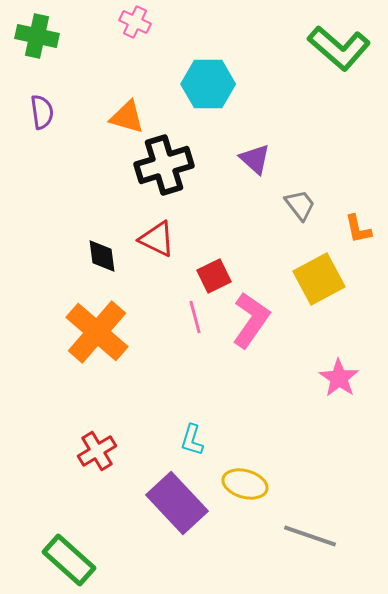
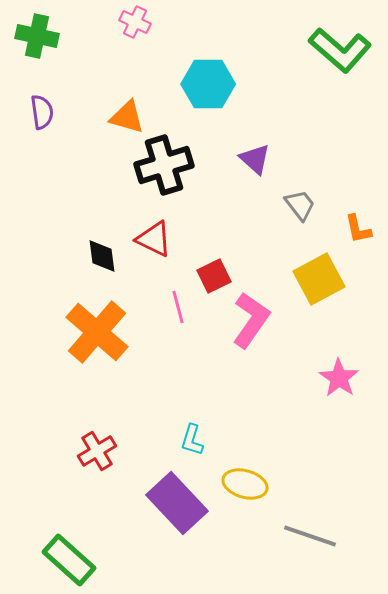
green L-shape: moved 1 px right, 2 px down
red triangle: moved 3 px left
pink line: moved 17 px left, 10 px up
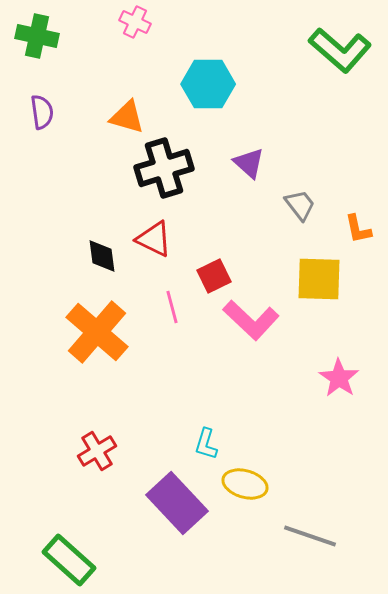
purple triangle: moved 6 px left, 4 px down
black cross: moved 3 px down
yellow square: rotated 30 degrees clockwise
pink line: moved 6 px left
pink L-shape: rotated 98 degrees clockwise
cyan L-shape: moved 14 px right, 4 px down
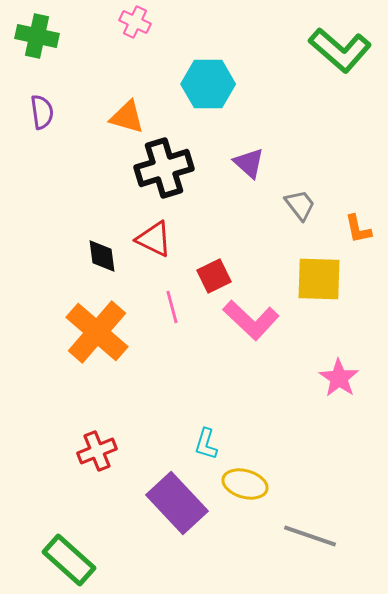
red cross: rotated 9 degrees clockwise
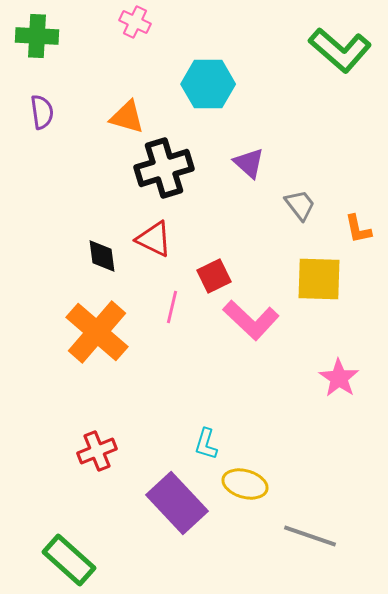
green cross: rotated 9 degrees counterclockwise
pink line: rotated 28 degrees clockwise
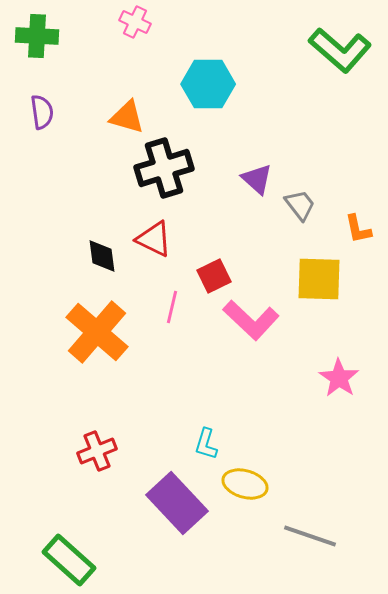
purple triangle: moved 8 px right, 16 px down
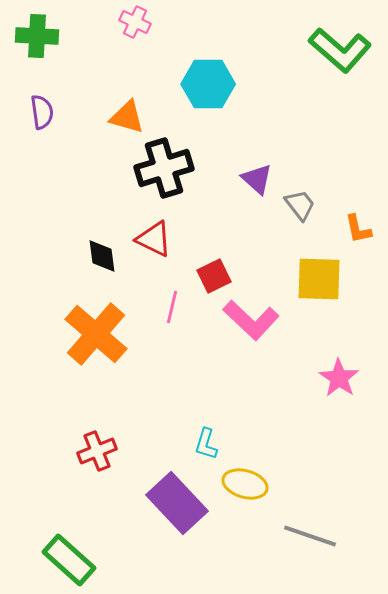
orange cross: moved 1 px left, 2 px down
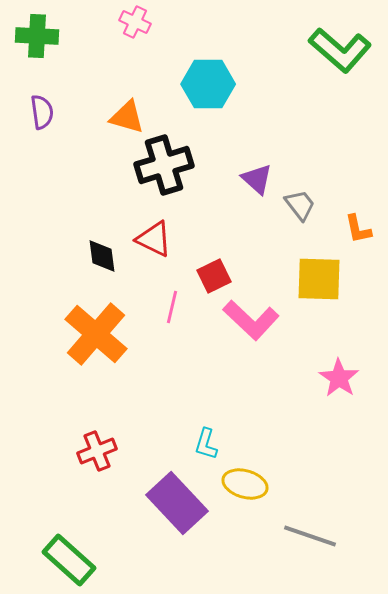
black cross: moved 3 px up
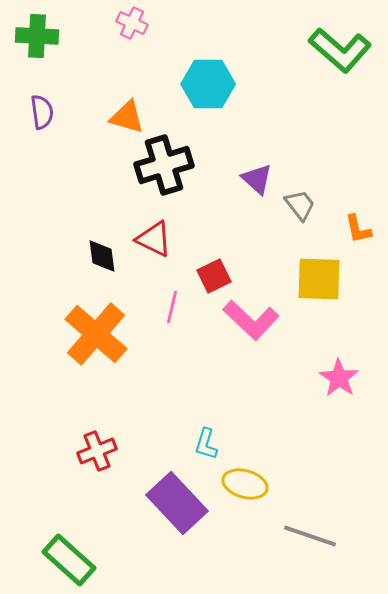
pink cross: moved 3 px left, 1 px down
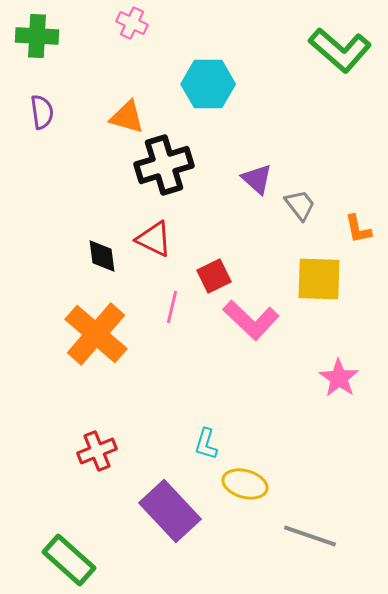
purple rectangle: moved 7 px left, 8 px down
